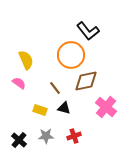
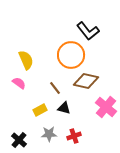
brown diamond: rotated 25 degrees clockwise
yellow rectangle: rotated 48 degrees counterclockwise
gray star: moved 3 px right, 2 px up
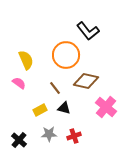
orange circle: moved 5 px left
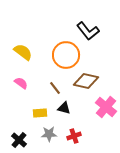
yellow semicircle: moved 3 px left, 8 px up; rotated 30 degrees counterclockwise
pink semicircle: moved 2 px right
yellow rectangle: moved 3 px down; rotated 24 degrees clockwise
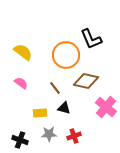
black L-shape: moved 3 px right, 8 px down; rotated 15 degrees clockwise
black cross: moved 1 px right; rotated 21 degrees counterclockwise
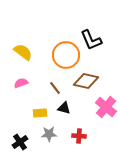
black L-shape: moved 1 px down
pink semicircle: rotated 56 degrees counterclockwise
red cross: moved 5 px right; rotated 24 degrees clockwise
black cross: moved 2 px down; rotated 35 degrees clockwise
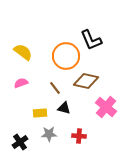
orange circle: moved 1 px down
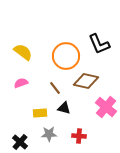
black L-shape: moved 8 px right, 4 px down
black cross: rotated 14 degrees counterclockwise
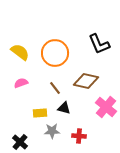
yellow semicircle: moved 3 px left
orange circle: moved 11 px left, 3 px up
gray star: moved 3 px right, 3 px up
